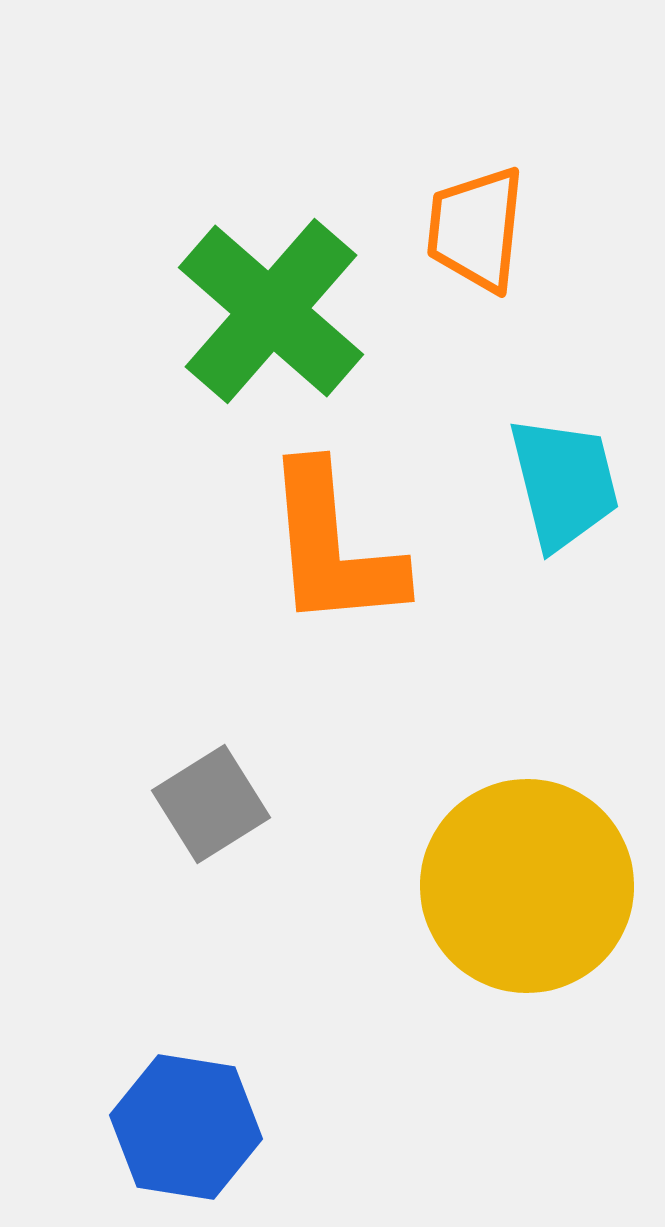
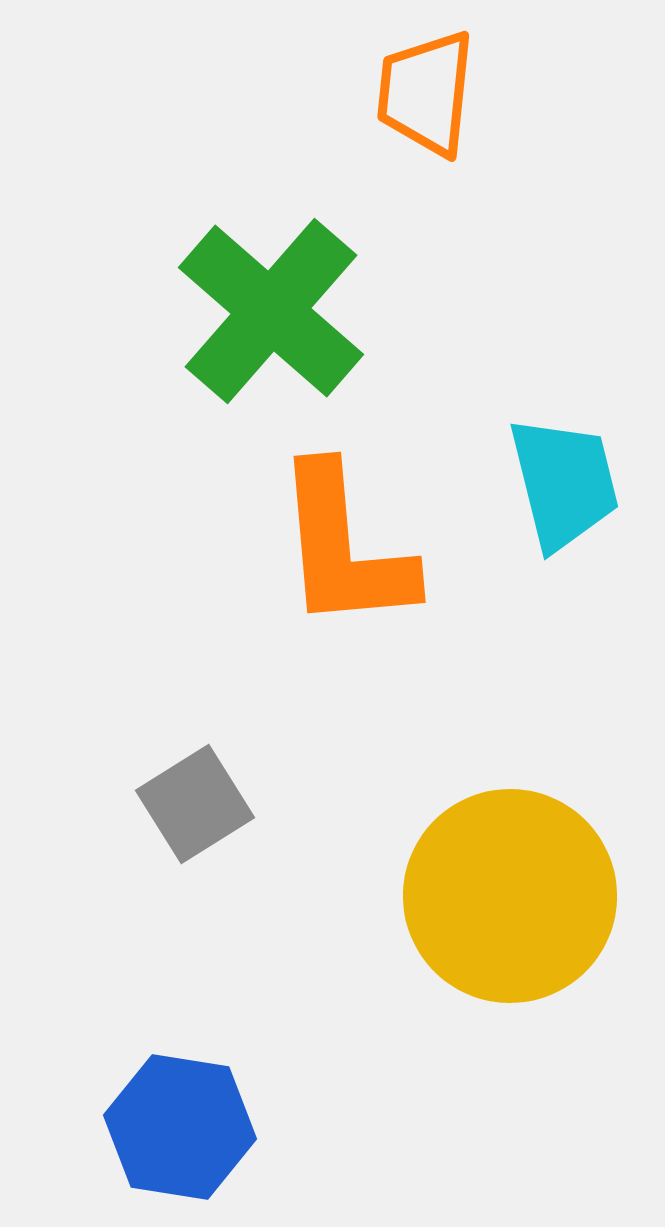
orange trapezoid: moved 50 px left, 136 px up
orange L-shape: moved 11 px right, 1 px down
gray square: moved 16 px left
yellow circle: moved 17 px left, 10 px down
blue hexagon: moved 6 px left
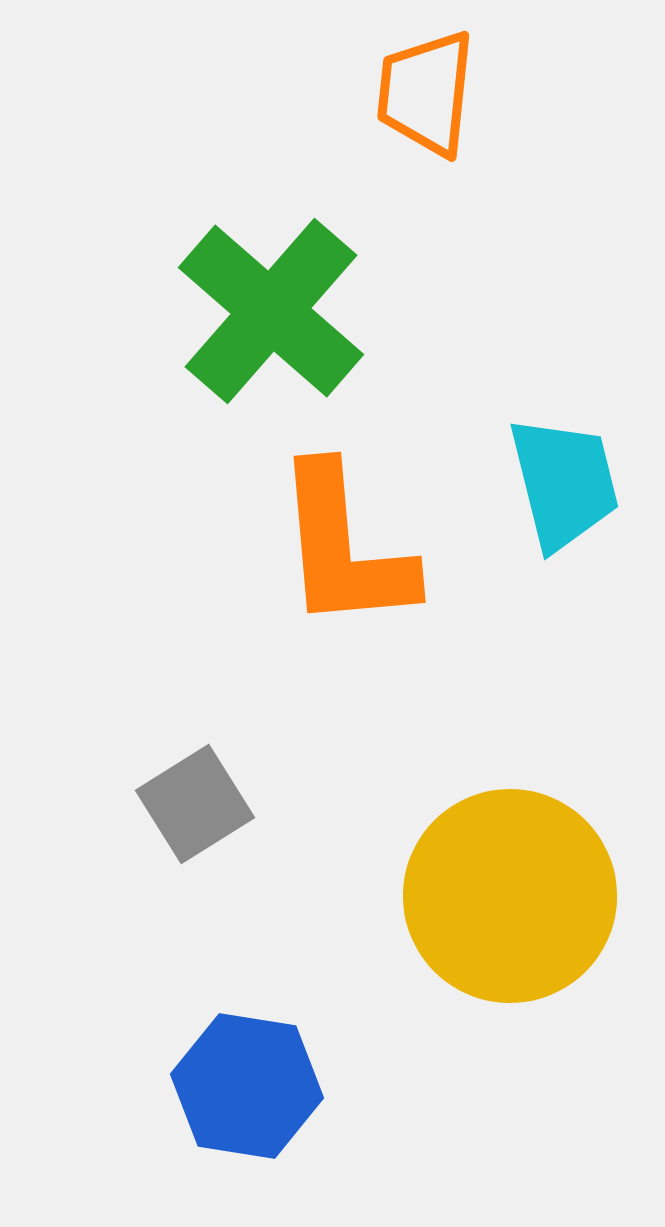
blue hexagon: moved 67 px right, 41 px up
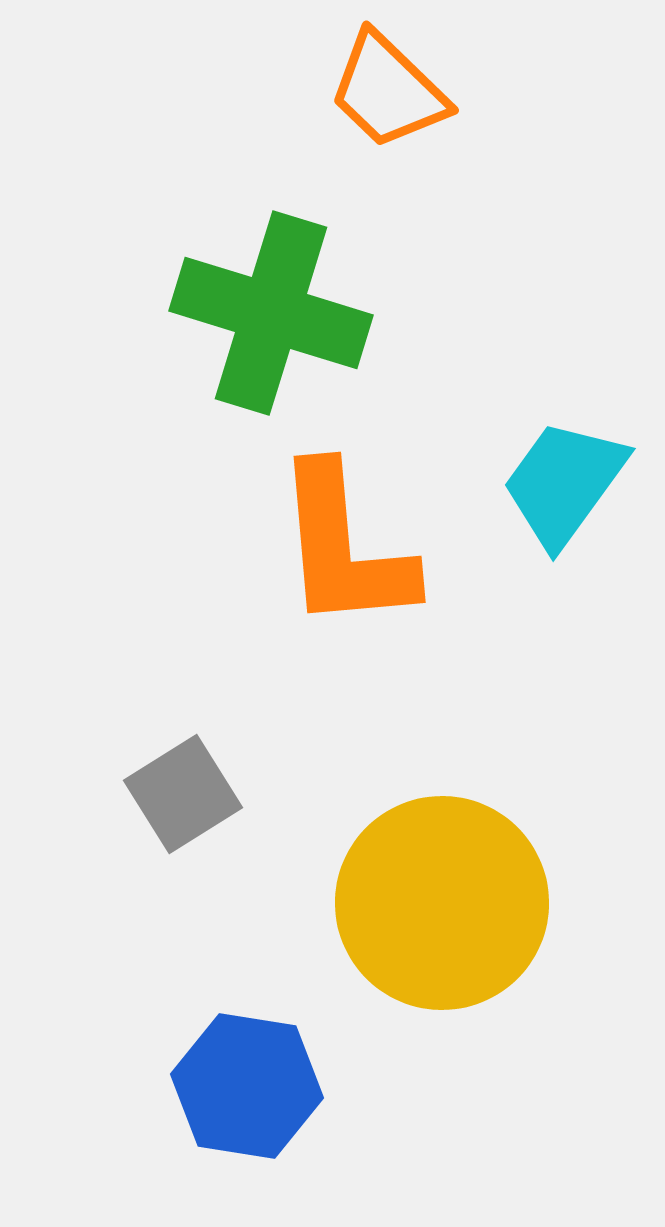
orange trapezoid: moved 38 px left, 2 px up; rotated 52 degrees counterclockwise
green cross: moved 2 px down; rotated 24 degrees counterclockwise
cyan trapezoid: rotated 130 degrees counterclockwise
gray square: moved 12 px left, 10 px up
yellow circle: moved 68 px left, 7 px down
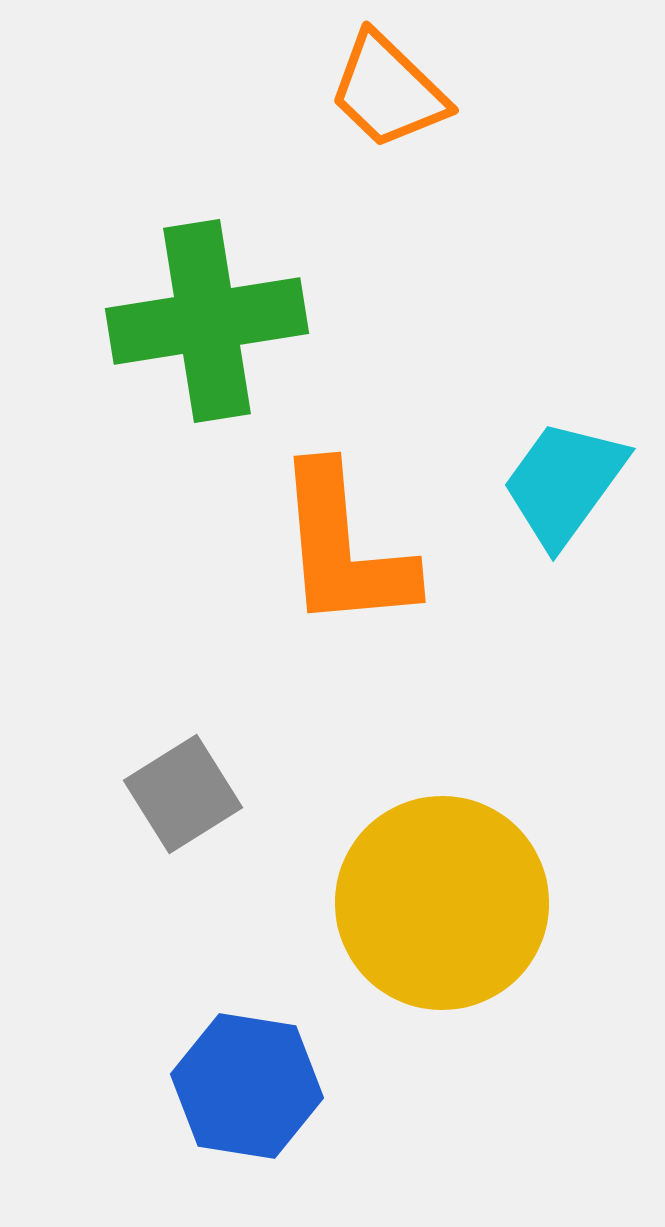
green cross: moved 64 px left, 8 px down; rotated 26 degrees counterclockwise
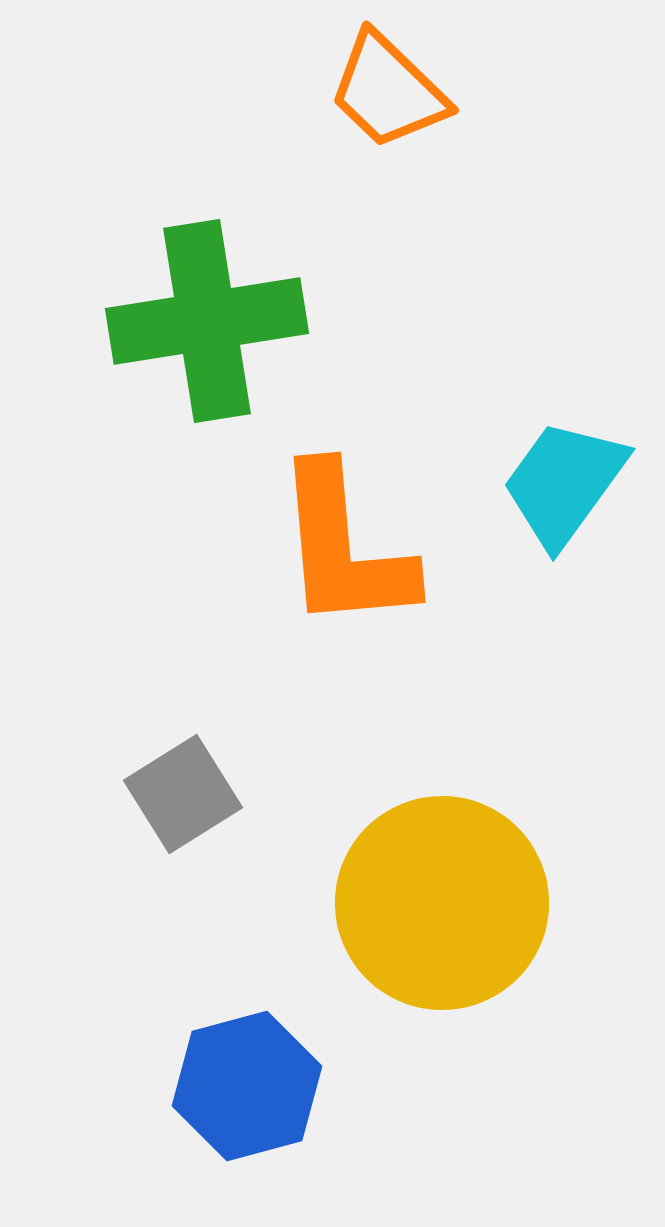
blue hexagon: rotated 24 degrees counterclockwise
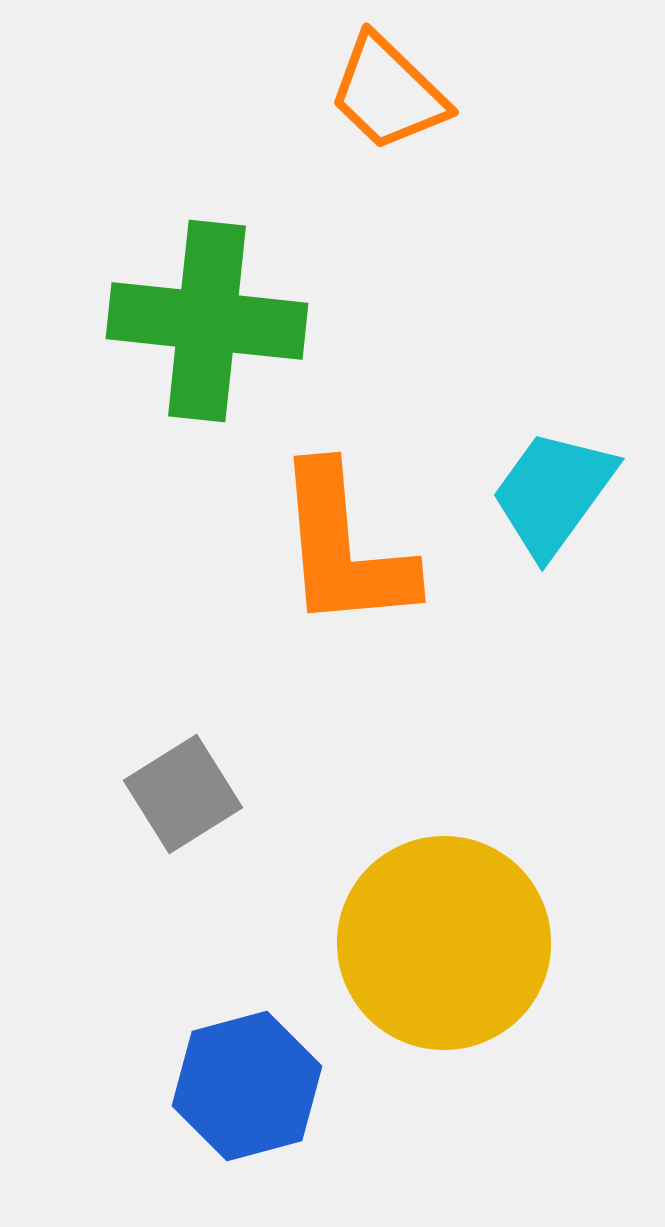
orange trapezoid: moved 2 px down
green cross: rotated 15 degrees clockwise
cyan trapezoid: moved 11 px left, 10 px down
yellow circle: moved 2 px right, 40 px down
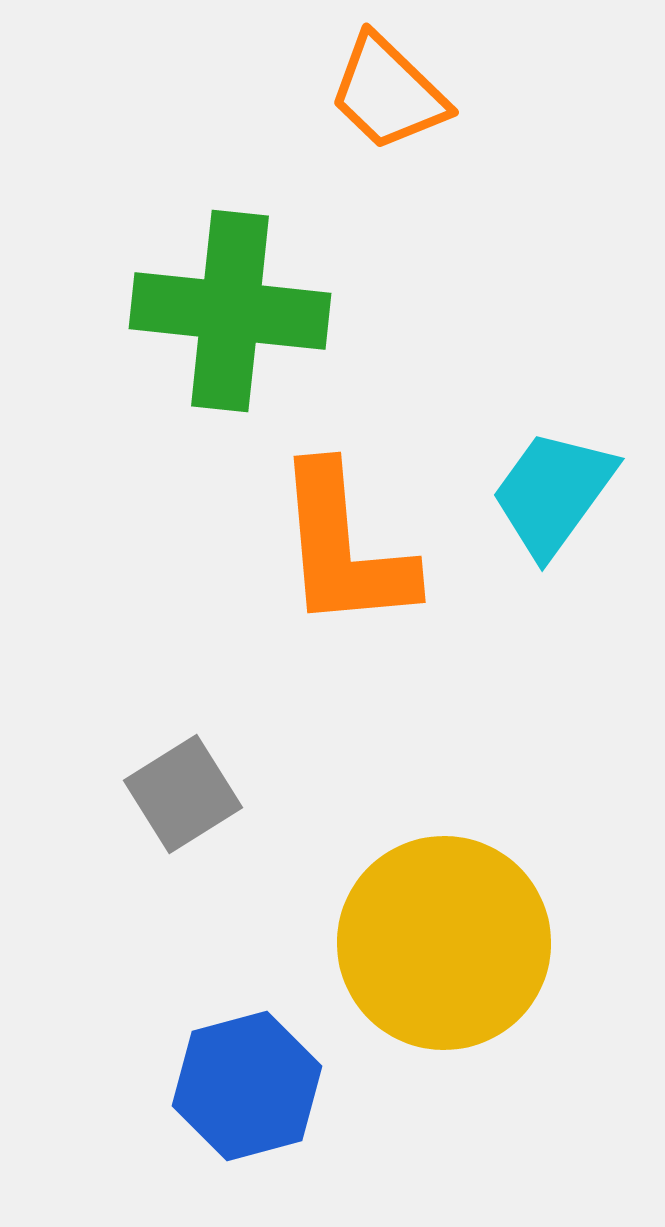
green cross: moved 23 px right, 10 px up
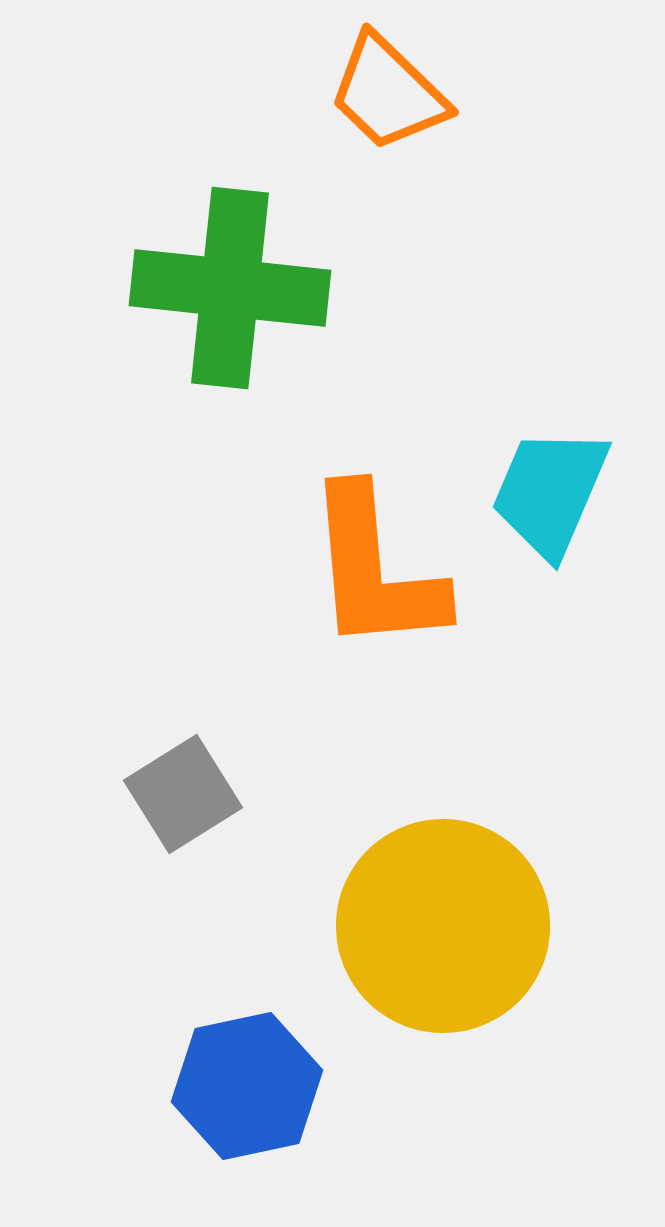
green cross: moved 23 px up
cyan trapezoid: moved 3 px left, 1 px up; rotated 13 degrees counterclockwise
orange L-shape: moved 31 px right, 22 px down
yellow circle: moved 1 px left, 17 px up
blue hexagon: rotated 3 degrees clockwise
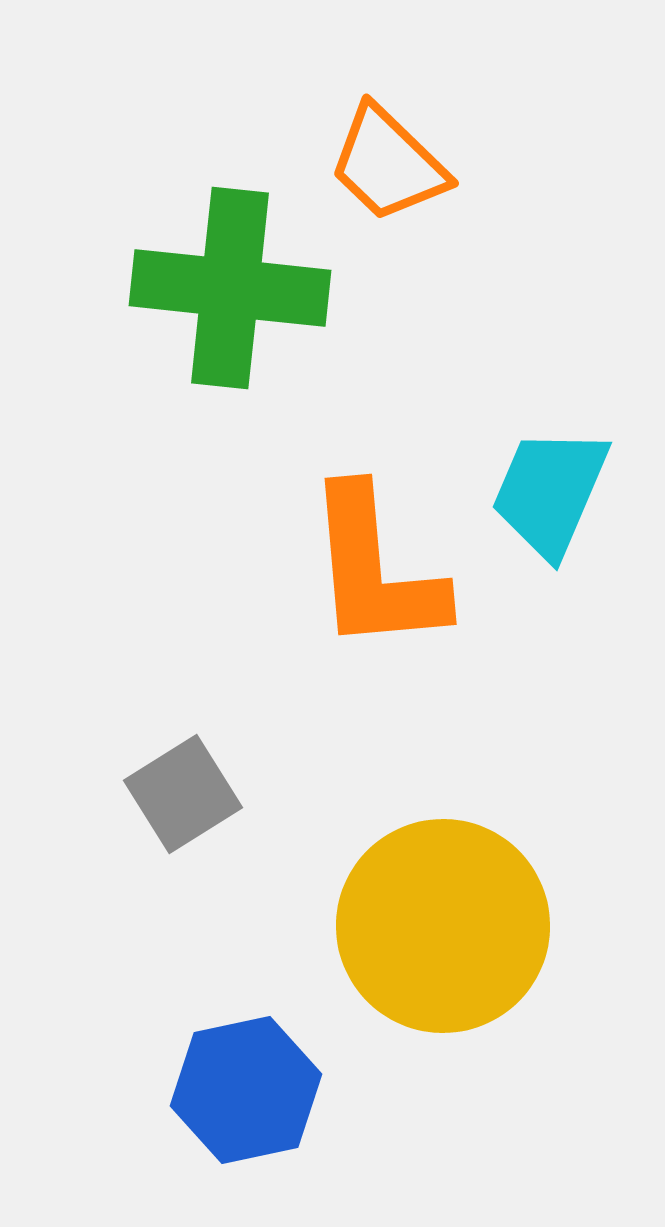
orange trapezoid: moved 71 px down
blue hexagon: moved 1 px left, 4 px down
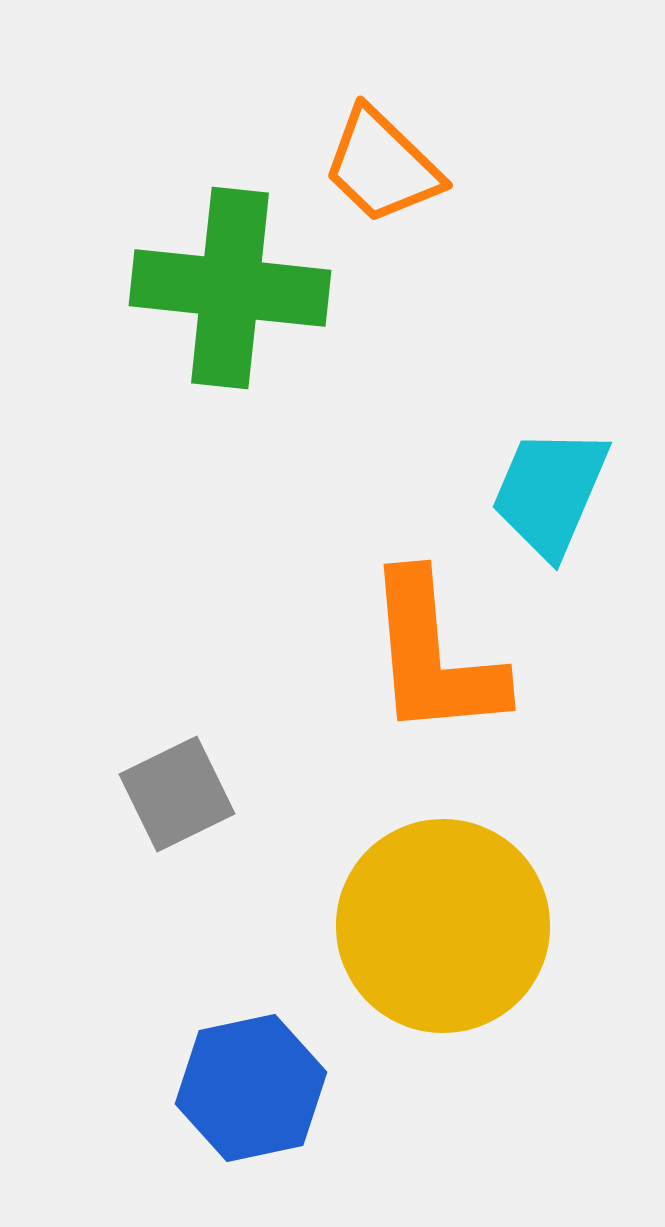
orange trapezoid: moved 6 px left, 2 px down
orange L-shape: moved 59 px right, 86 px down
gray square: moved 6 px left; rotated 6 degrees clockwise
blue hexagon: moved 5 px right, 2 px up
